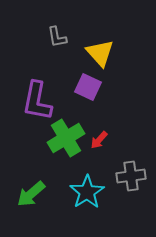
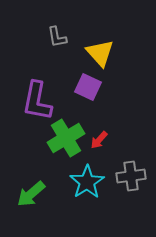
cyan star: moved 10 px up
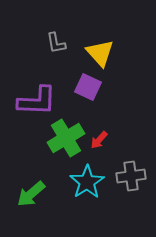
gray L-shape: moved 1 px left, 6 px down
purple L-shape: rotated 99 degrees counterclockwise
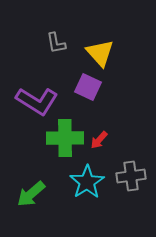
purple L-shape: rotated 30 degrees clockwise
green cross: moved 1 px left; rotated 30 degrees clockwise
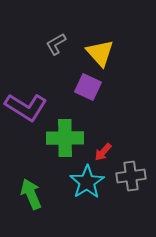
gray L-shape: moved 1 px down; rotated 70 degrees clockwise
purple L-shape: moved 11 px left, 6 px down
red arrow: moved 4 px right, 12 px down
green arrow: rotated 108 degrees clockwise
